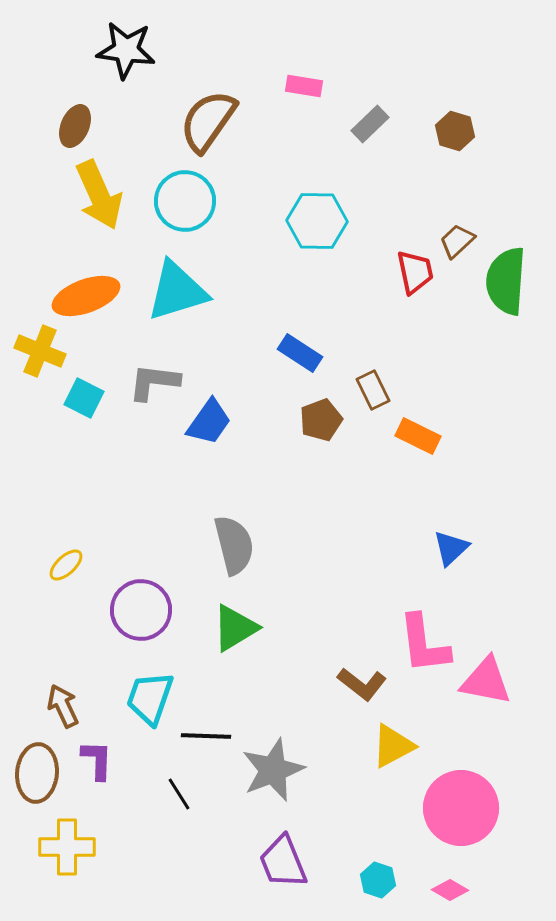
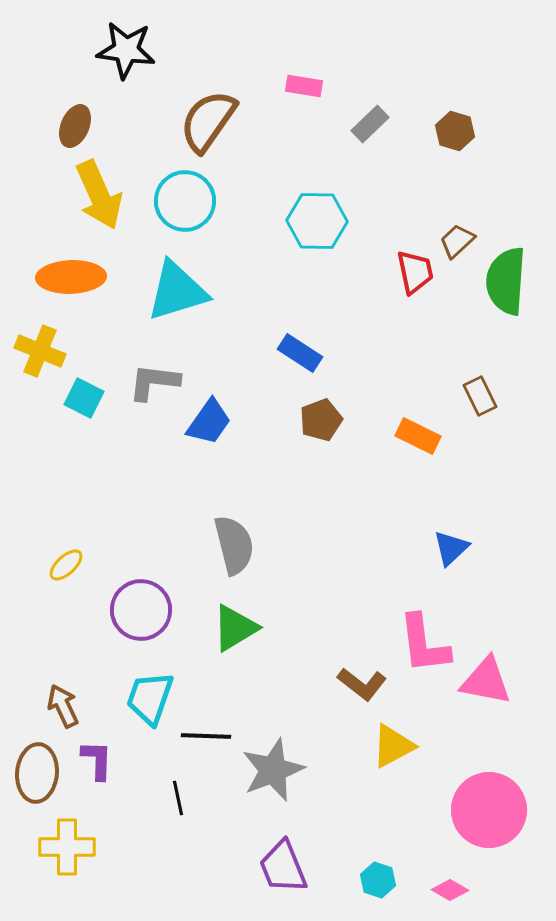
orange ellipse at (86, 296): moved 15 px left, 19 px up; rotated 18 degrees clockwise
brown rectangle at (373, 390): moved 107 px right, 6 px down
black line at (179, 794): moved 1 px left, 4 px down; rotated 20 degrees clockwise
pink circle at (461, 808): moved 28 px right, 2 px down
purple trapezoid at (283, 862): moved 5 px down
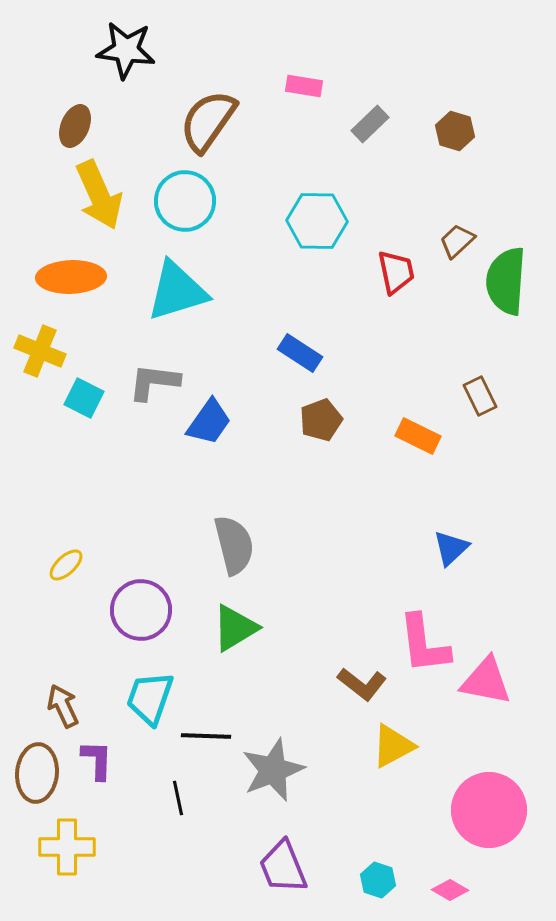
red trapezoid at (415, 272): moved 19 px left
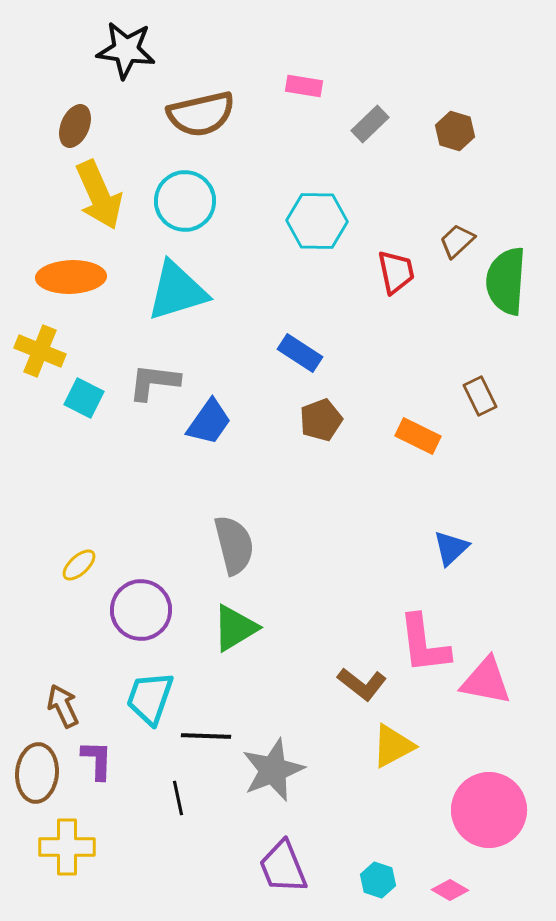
brown semicircle at (208, 121): moved 7 px left, 7 px up; rotated 138 degrees counterclockwise
yellow ellipse at (66, 565): moved 13 px right
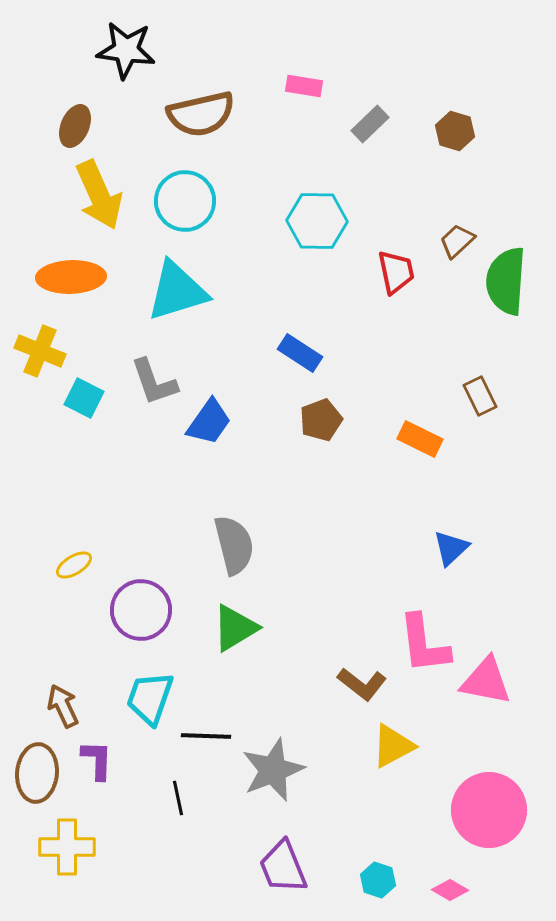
gray L-shape at (154, 382): rotated 116 degrees counterclockwise
orange rectangle at (418, 436): moved 2 px right, 3 px down
yellow ellipse at (79, 565): moved 5 px left; rotated 12 degrees clockwise
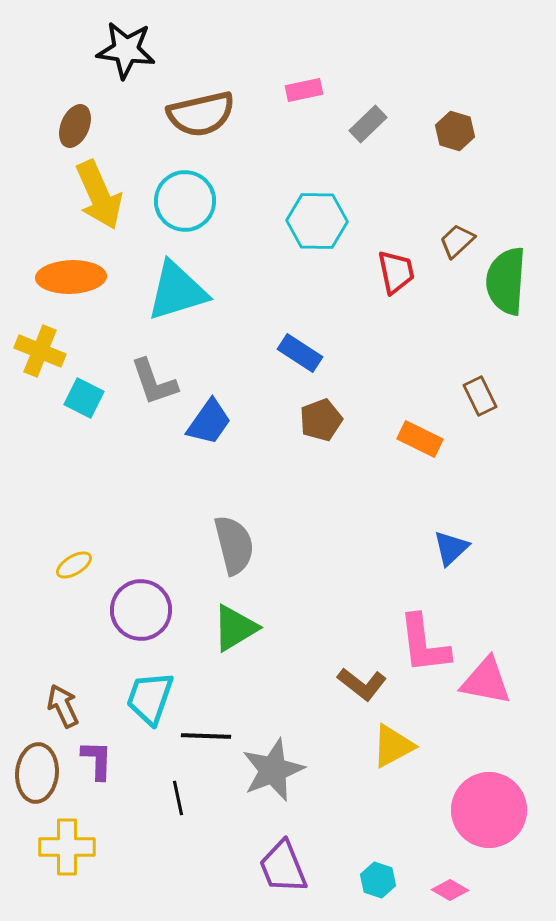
pink rectangle at (304, 86): moved 4 px down; rotated 21 degrees counterclockwise
gray rectangle at (370, 124): moved 2 px left
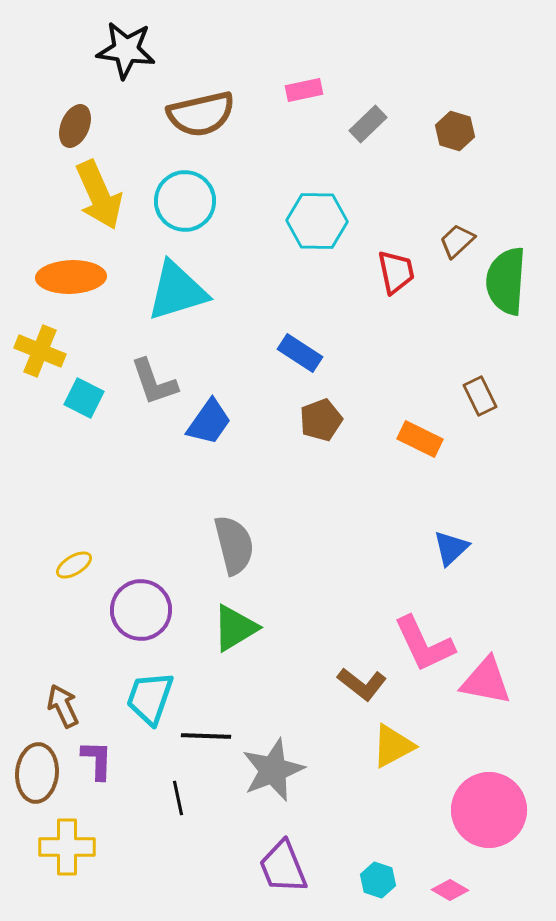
pink L-shape at (424, 644): rotated 18 degrees counterclockwise
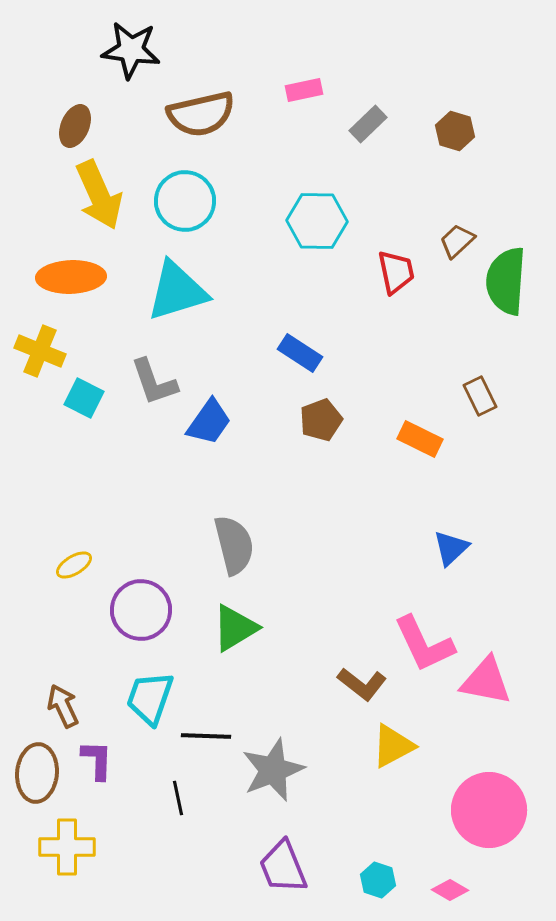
black star at (126, 50): moved 5 px right
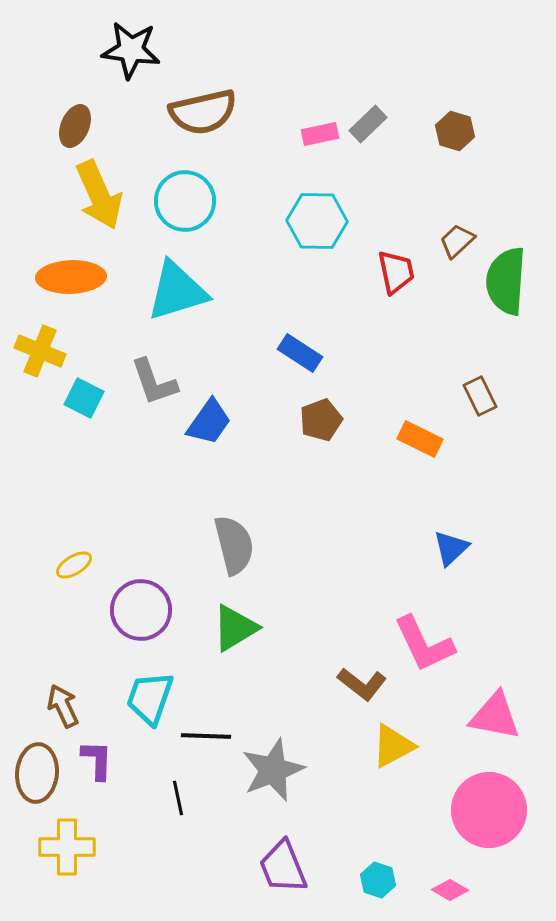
pink rectangle at (304, 90): moved 16 px right, 44 px down
brown semicircle at (201, 114): moved 2 px right, 2 px up
pink triangle at (486, 681): moved 9 px right, 35 px down
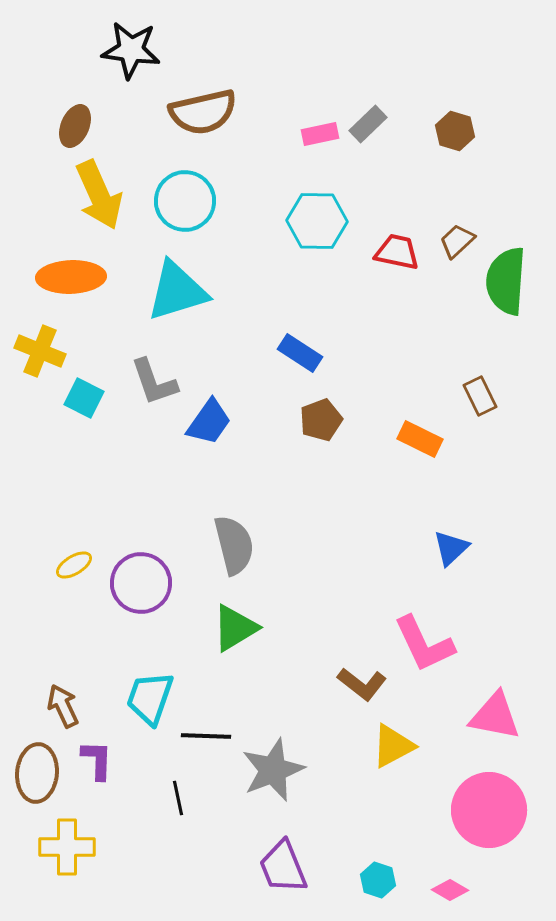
red trapezoid at (396, 272): moved 1 px right, 20 px up; rotated 66 degrees counterclockwise
purple circle at (141, 610): moved 27 px up
